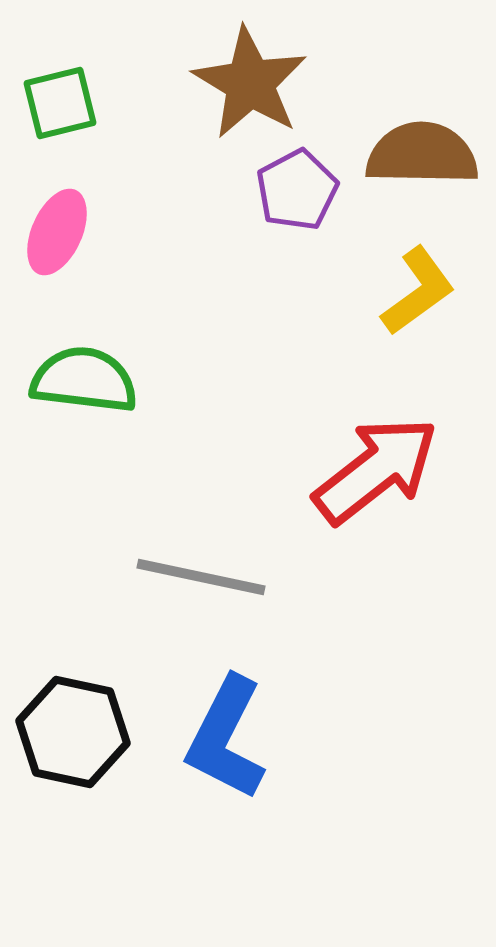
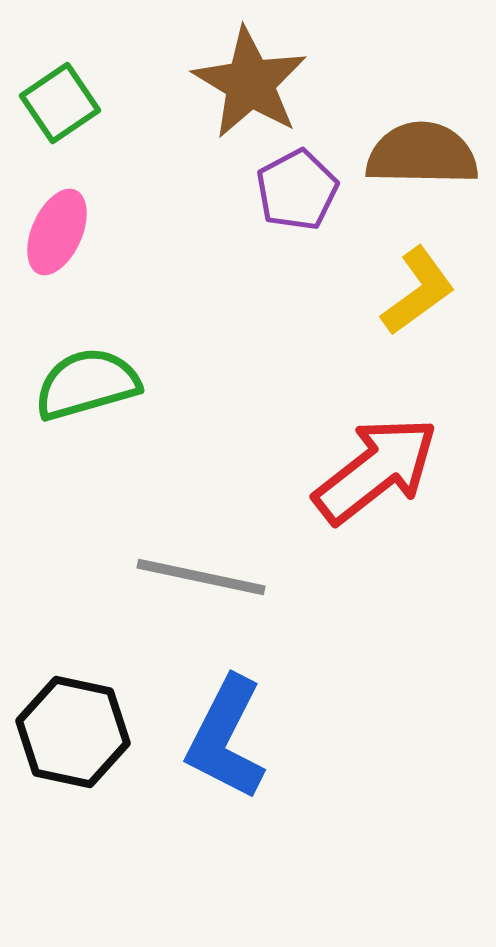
green square: rotated 20 degrees counterclockwise
green semicircle: moved 3 px right, 4 px down; rotated 23 degrees counterclockwise
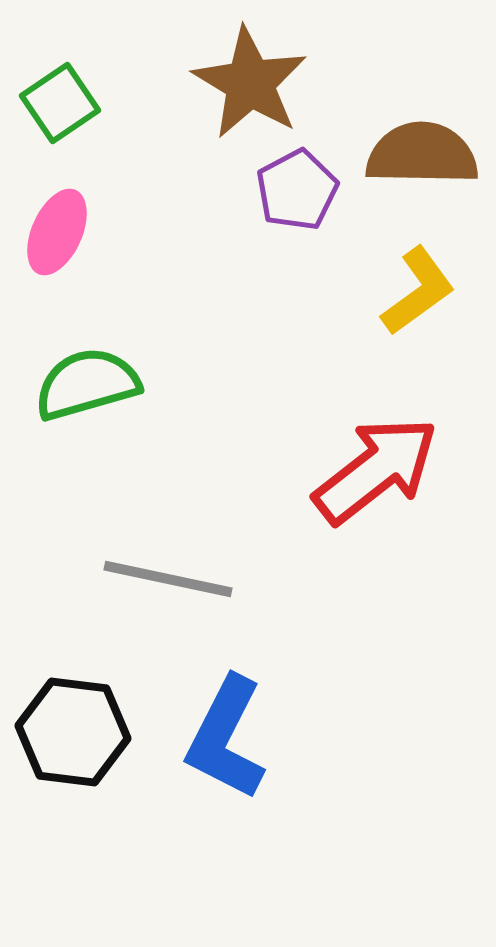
gray line: moved 33 px left, 2 px down
black hexagon: rotated 5 degrees counterclockwise
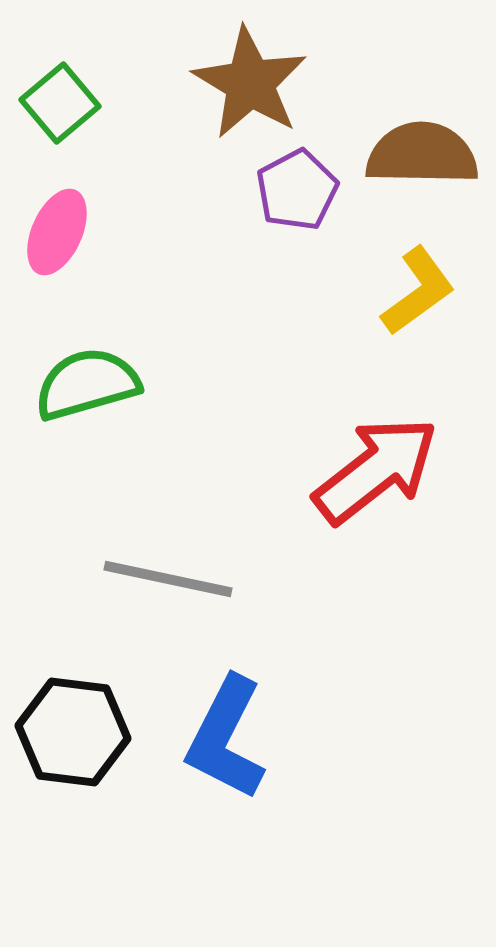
green square: rotated 6 degrees counterclockwise
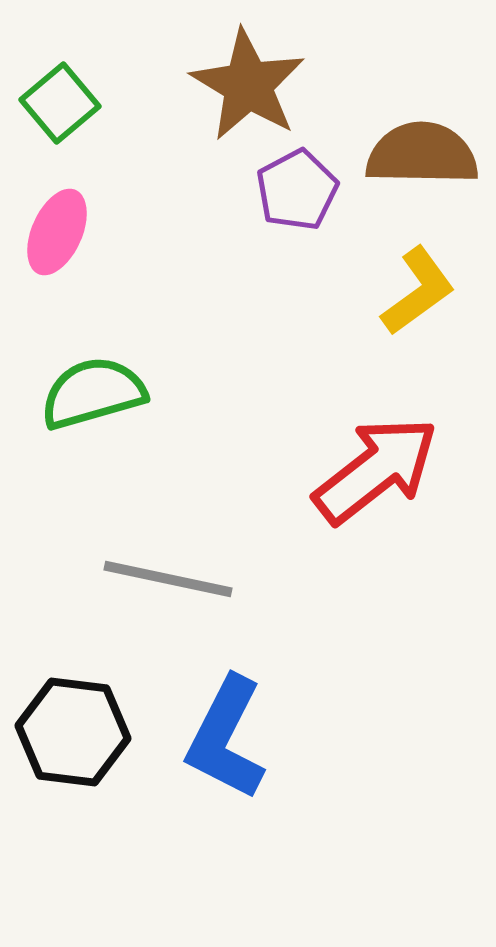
brown star: moved 2 px left, 2 px down
green semicircle: moved 6 px right, 9 px down
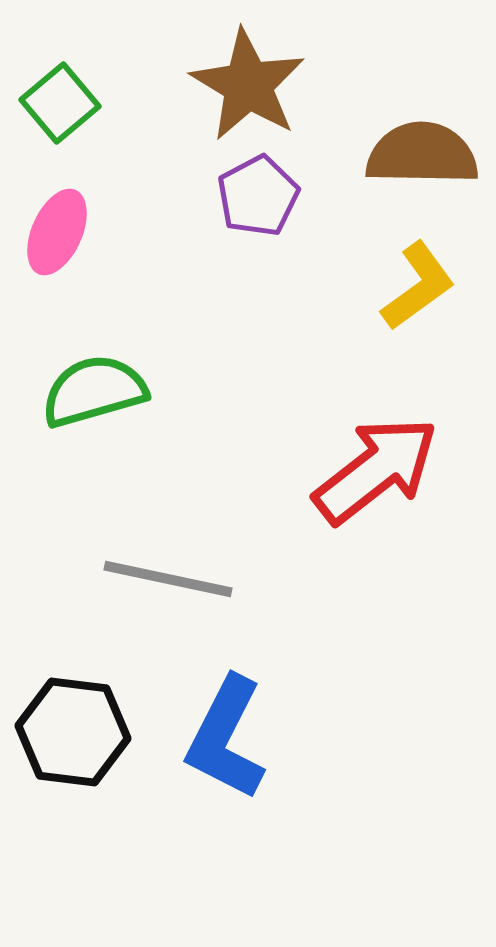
purple pentagon: moved 39 px left, 6 px down
yellow L-shape: moved 5 px up
green semicircle: moved 1 px right, 2 px up
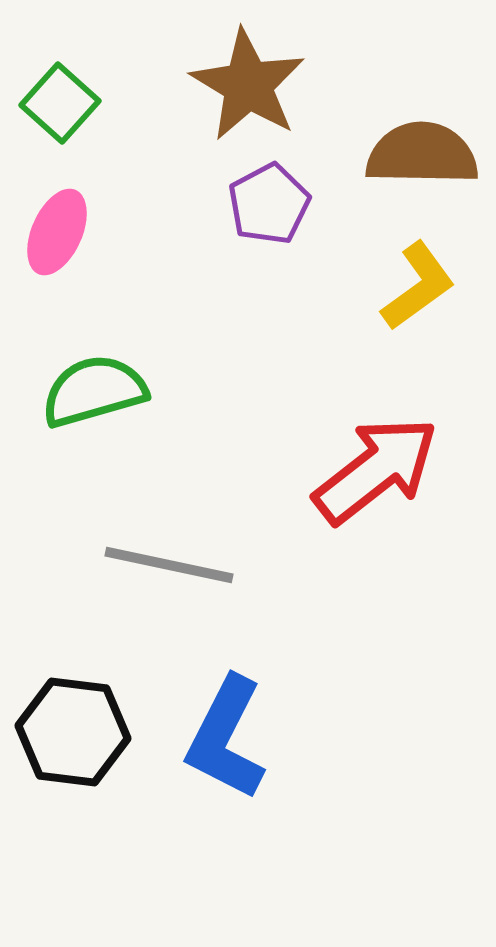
green square: rotated 8 degrees counterclockwise
purple pentagon: moved 11 px right, 8 px down
gray line: moved 1 px right, 14 px up
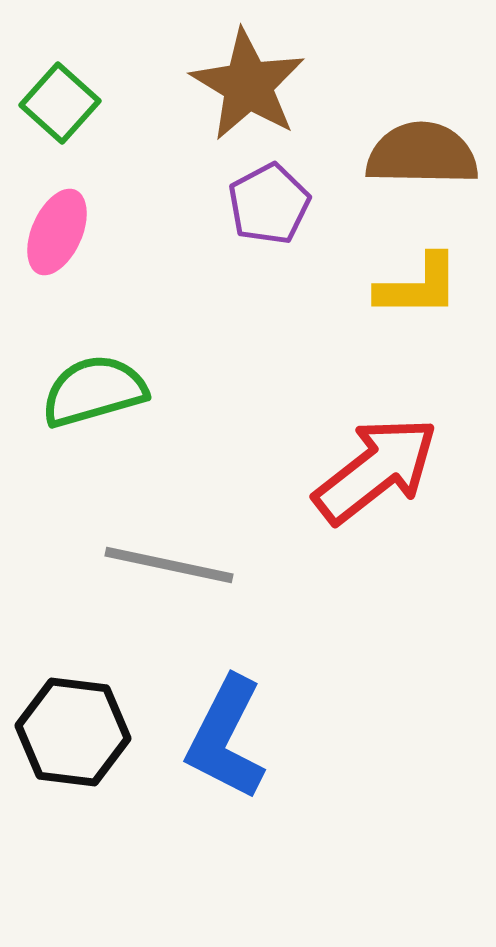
yellow L-shape: rotated 36 degrees clockwise
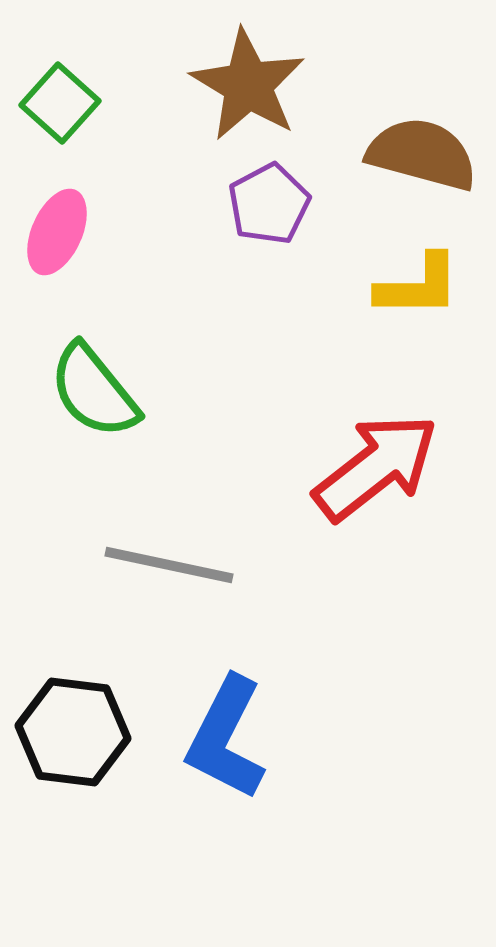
brown semicircle: rotated 14 degrees clockwise
green semicircle: rotated 113 degrees counterclockwise
red arrow: moved 3 px up
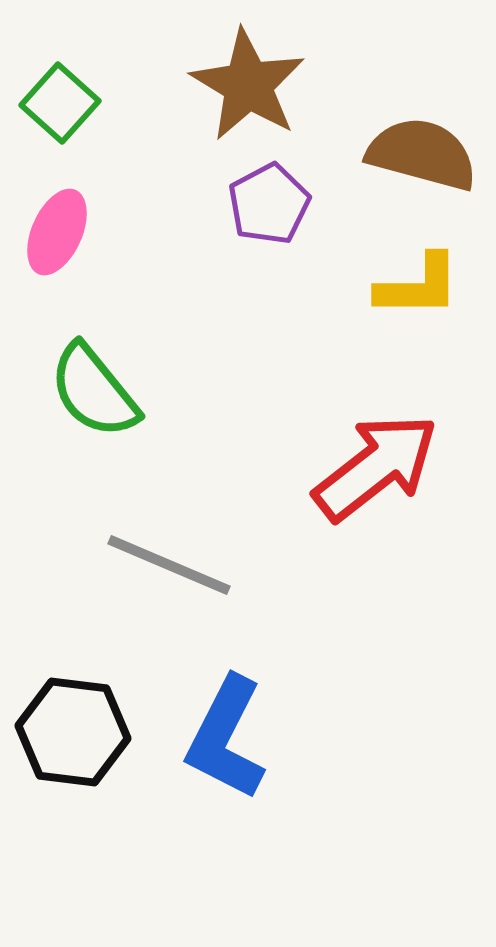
gray line: rotated 11 degrees clockwise
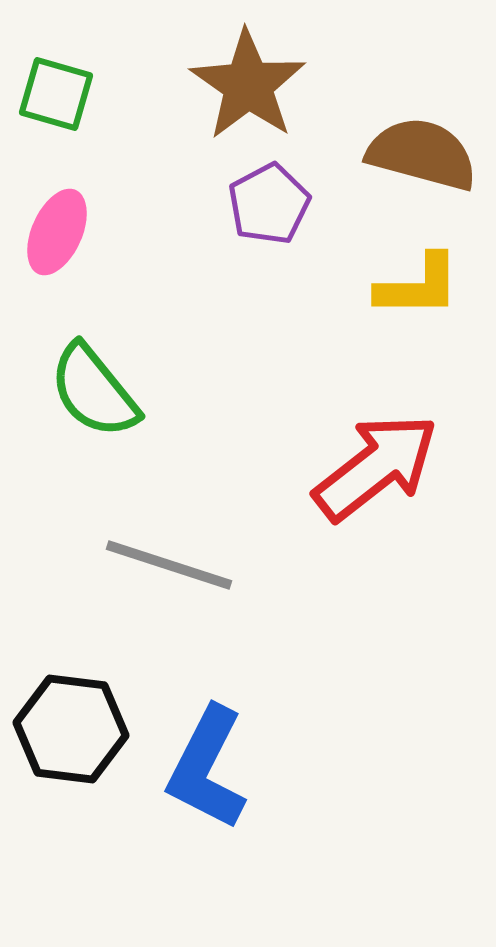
brown star: rotated 4 degrees clockwise
green square: moved 4 px left, 9 px up; rotated 26 degrees counterclockwise
gray line: rotated 5 degrees counterclockwise
black hexagon: moved 2 px left, 3 px up
blue L-shape: moved 19 px left, 30 px down
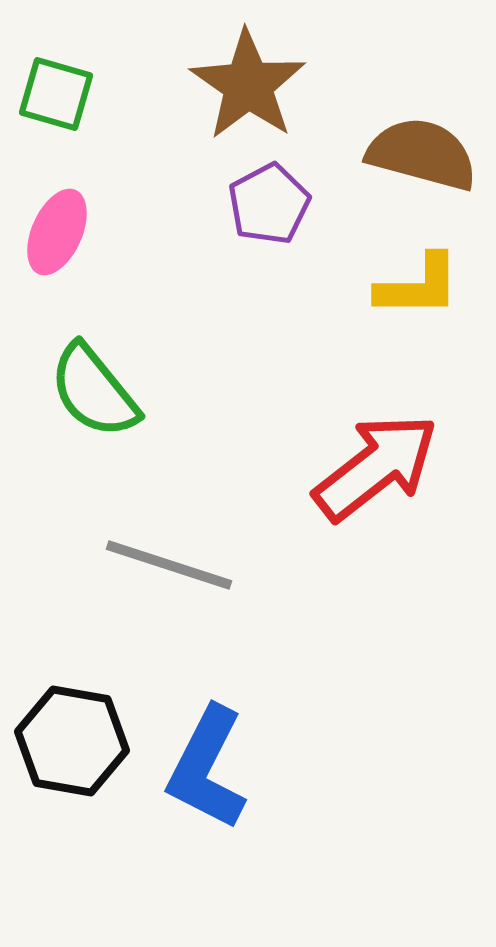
black hexagon: moved 1 px right, 12 px down; rotated 3 degrees clockwise
